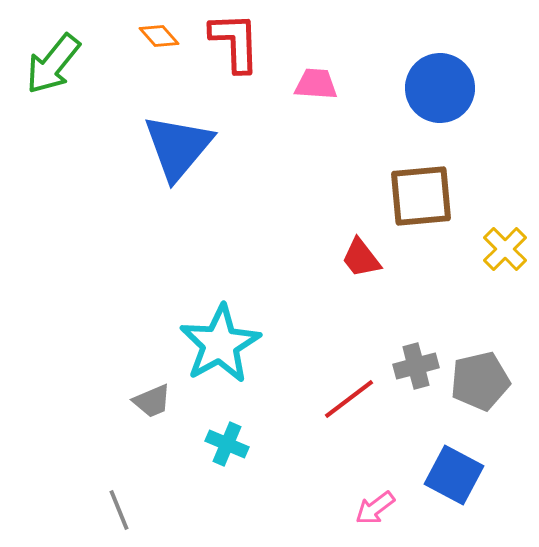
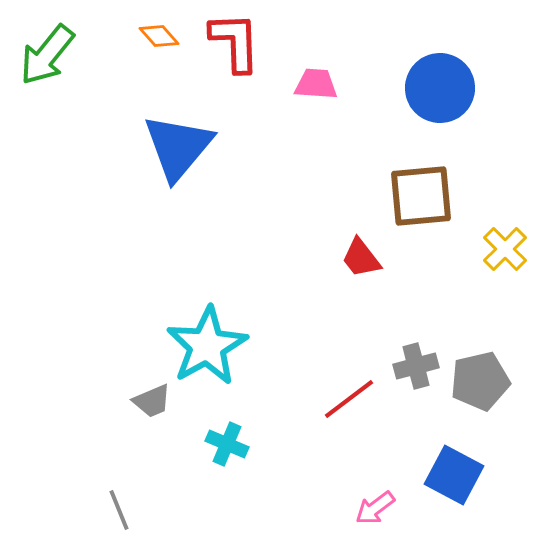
green arrow: moved 6 px left, 9 px up
cyan star: moved 13 px left, 2 px down
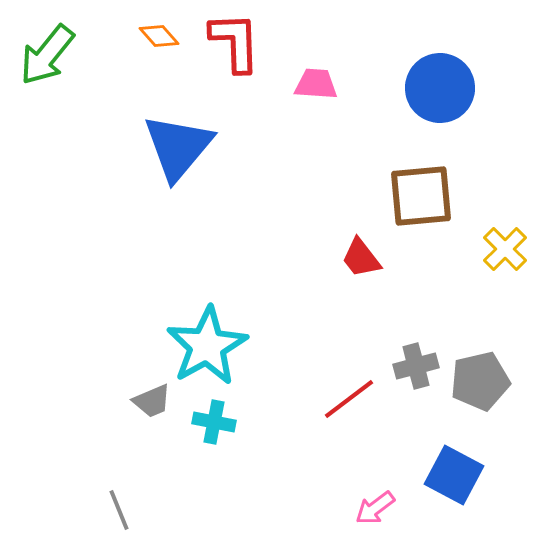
cyan cross: moved 13 px left, 22 px up; rotated 12 degrees counterclockwise
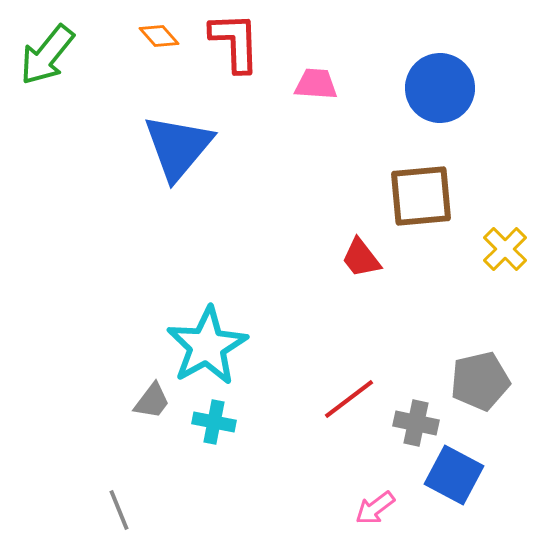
gray cross: moved 57 px down; rotated 27 degrees clockwise
gray trapezoid: rotated 30 degrees counterclockwise
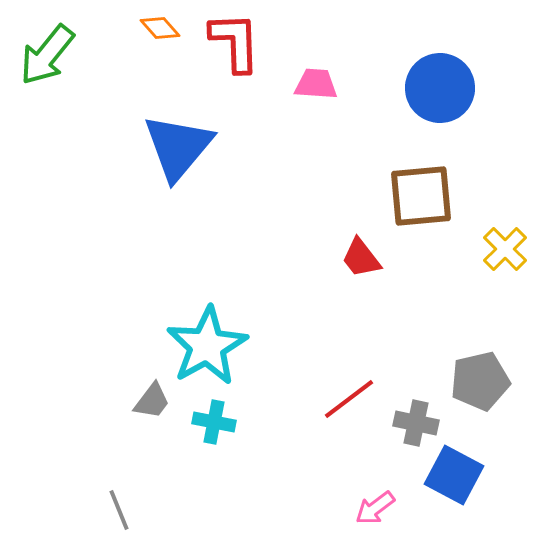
orange diamond: moved 1 px right, 8 px up
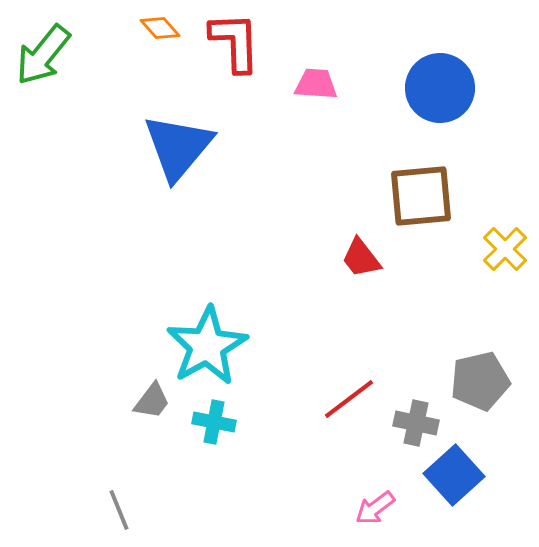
green arrow: moved 4 px left
blue square: rotated 20 degrees clockwise
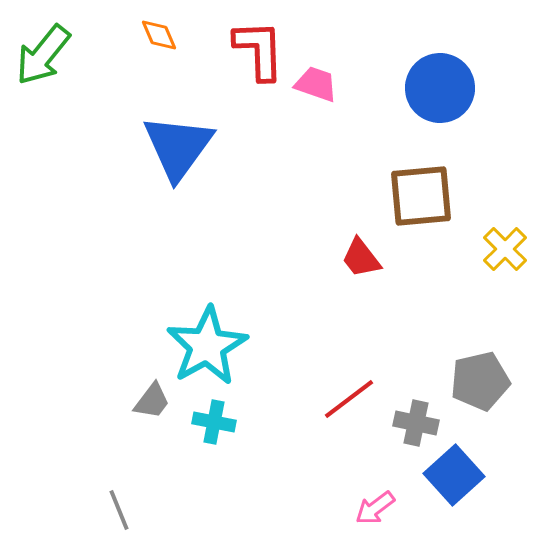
orange diamond: moved 1 px left, 7 px down; rotated 18 degrees clockwise
red L-shape: moved 24 px right, 8 px down
pink trapezoid: rotated 15 degrees clockwise
blue triangle: rotated 4 degrees counterclockwise
